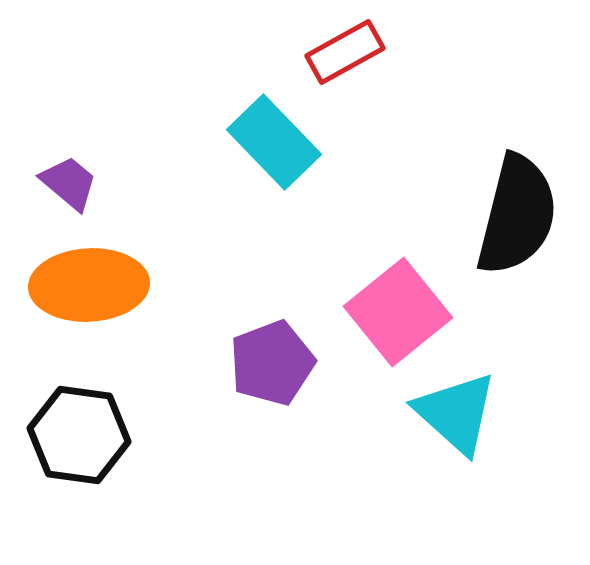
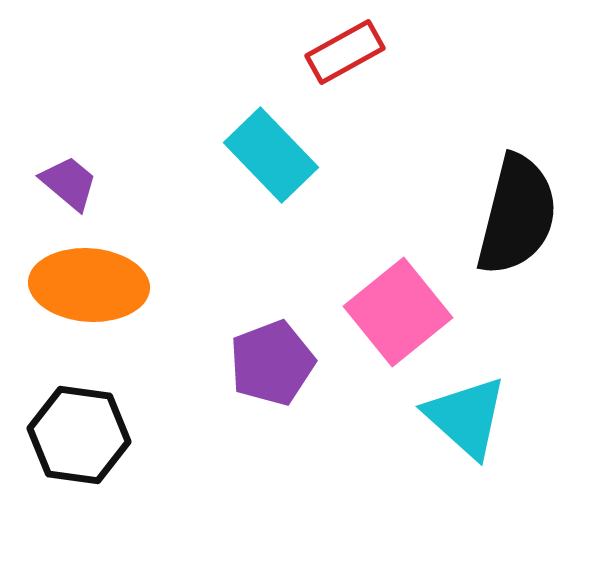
cyan rectangle: moved 3 px left, 13 px down
orange ellipse: rotated 7 degrees clockwise
cyan triangle: moved 10 px right, 4 px down
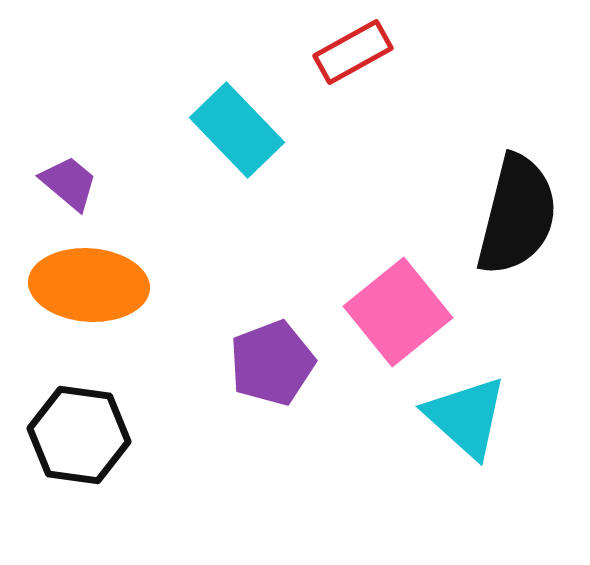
red rectangle: moved 8 px right
cyan rectangle: moved 34 px left, 25 px up
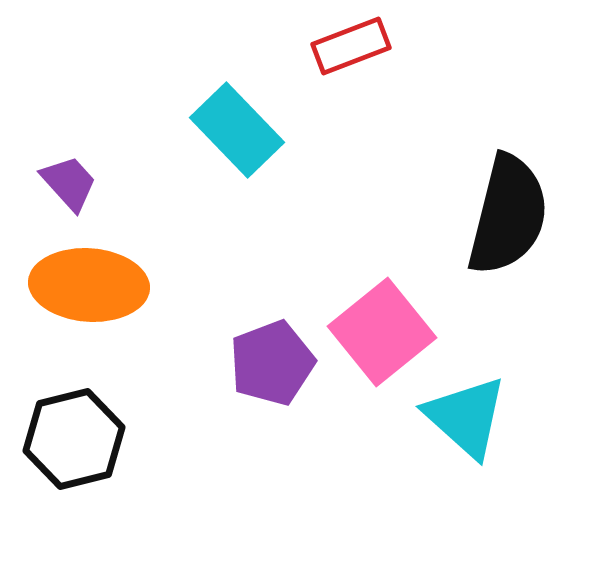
red rectangle: moved 2 px left, 6 px up; rotated 8 degrees clockwise
purple trapezoid: rotated 8 degrees clockwise
black semicircle: moved 9 px left
pink square: moved 16 px left, 20 px down
black hexagon: moved 5 px left, 4 px down; rotated 22 degrees counterclockwise
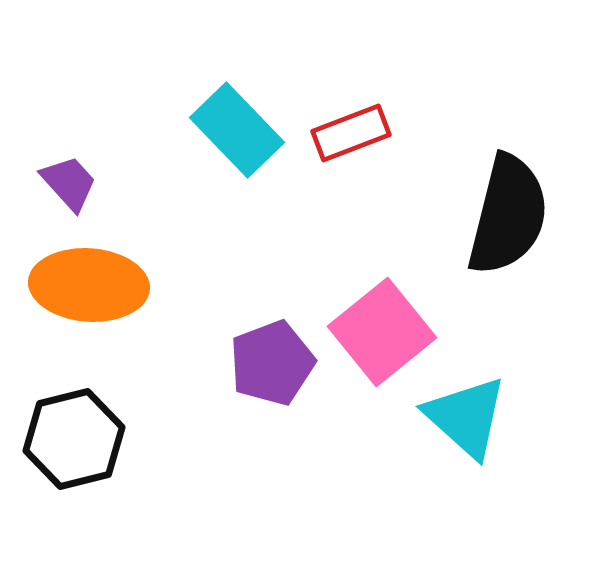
red rectangle: moved 87 px down
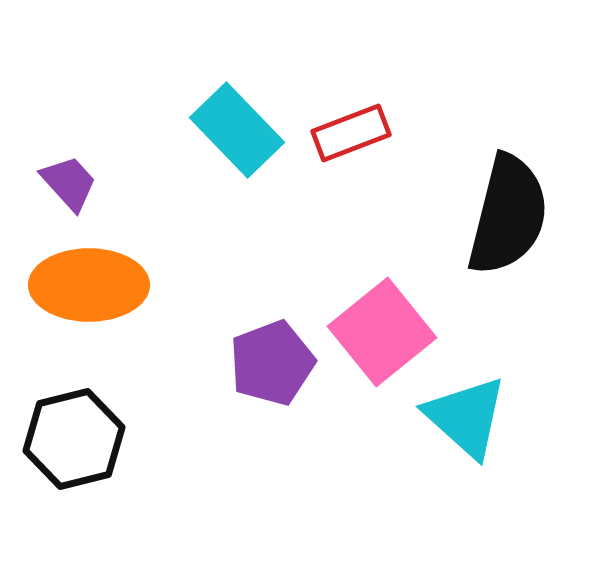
orange ellipse: rotated 4 degrees counterclockwise
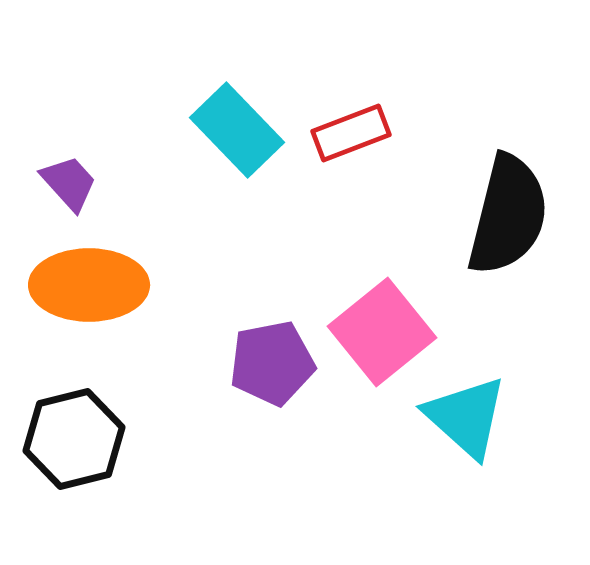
purple pentagon: rotated 10 degrees clockwise
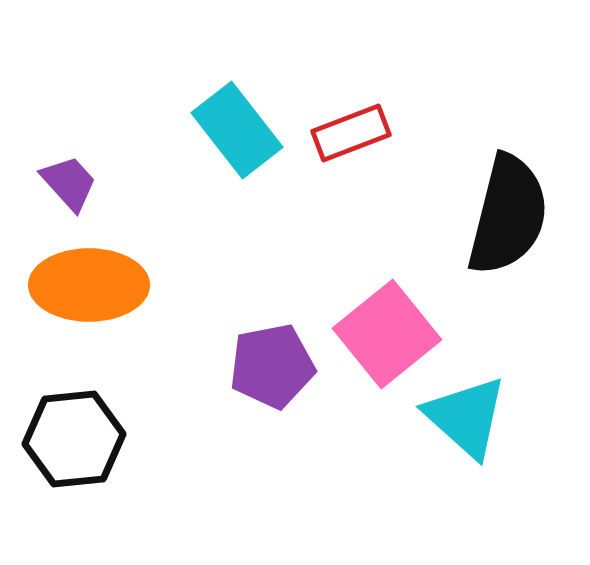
cyan rectangle: rotated 6 degrees clockwise
pink square: moved 5 px right, 2 px down
purple pentagon: moved 3 px down
black hexagon: rotated 8 degrees clockwise
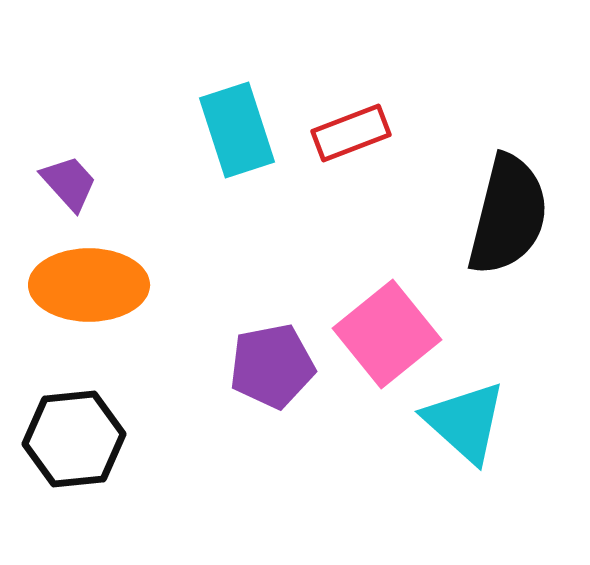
cyan rectangle: rotated 20 degrees clockwise
cyan triangle: moved 1 px left, 5 px down
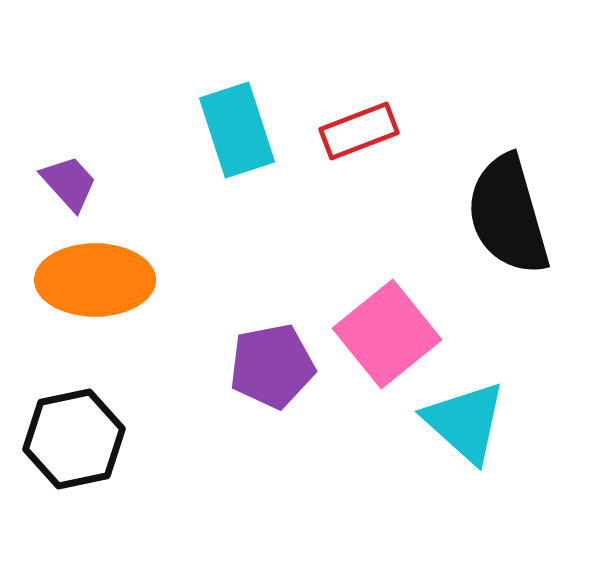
red rectangle: moved 8 px right, 2 px up
black semicircle: rotated 150 degrees clockwise
orange ellipse: moved 6 px right, 5 px up
black hexagon: rotated 6 degrees counterclockwise
